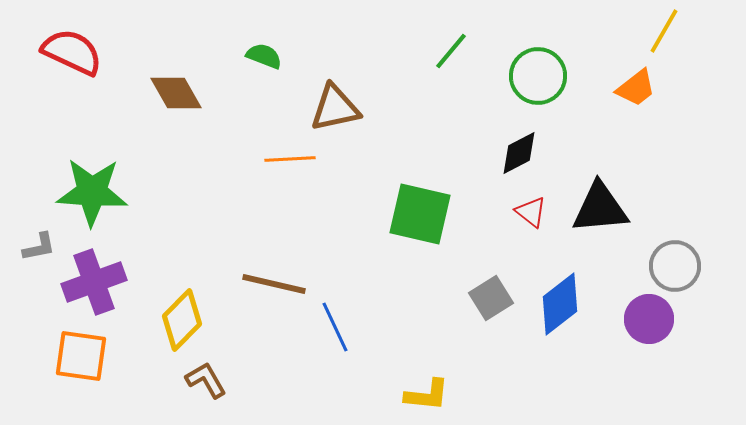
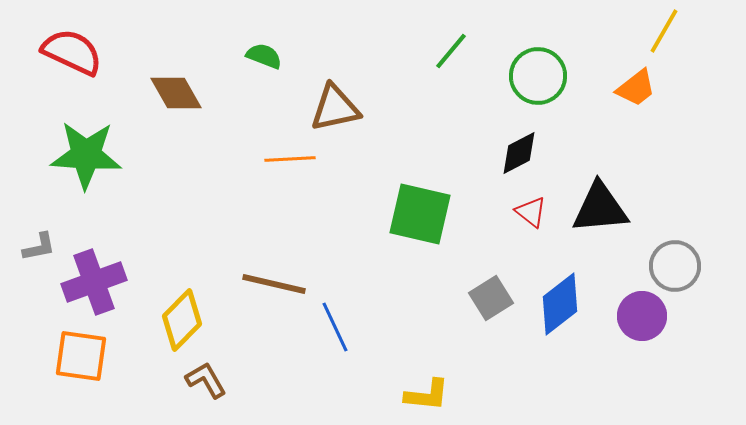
green star: moved 6 px left, 37 px up
purple circle: moved 7 px left, 3 px up
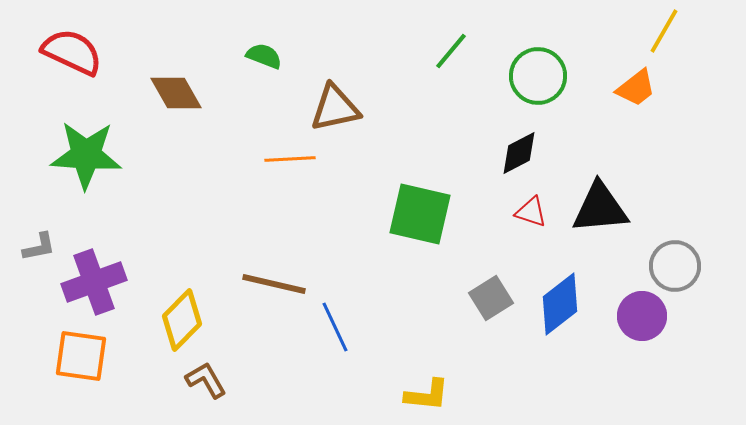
red triangle: rotated 20 degrees counterclockwise
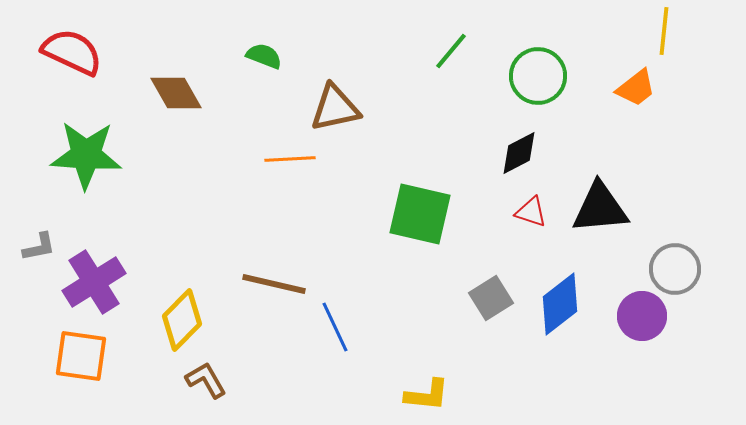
yellow line: rotated 24 degrees counterclockwise
gray circle: moved 3 px down
purple cross: rotated 12 degrees counterclockwise
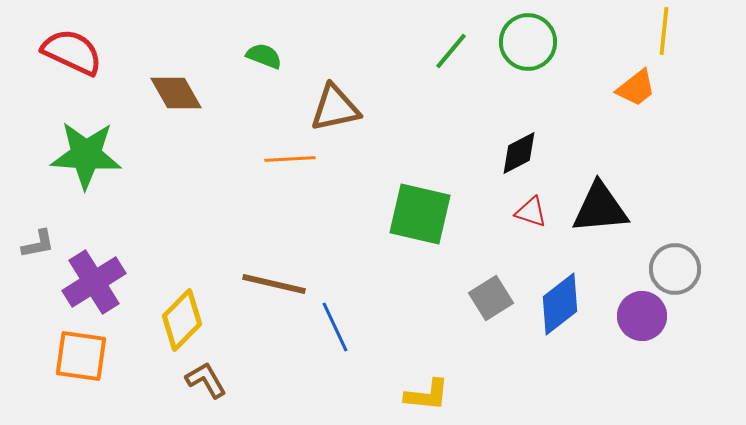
green circle: moved 10 px left, 34 px up
gray L-shape: moved 1 px left, 3 px up
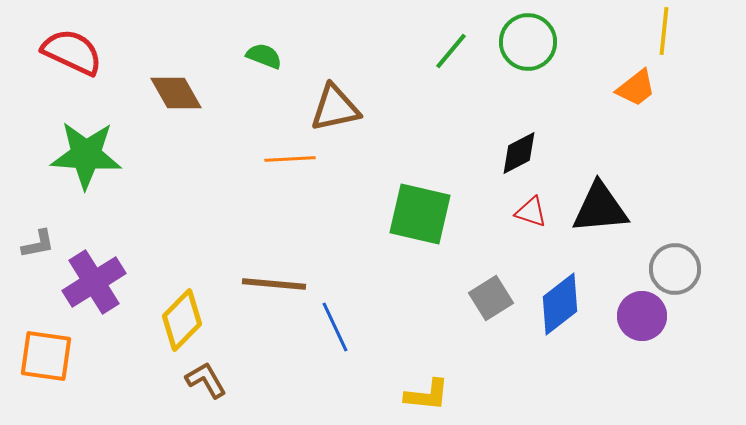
brown line: rotated 8 degrees counterclockwise
orange square: moved 35 px left
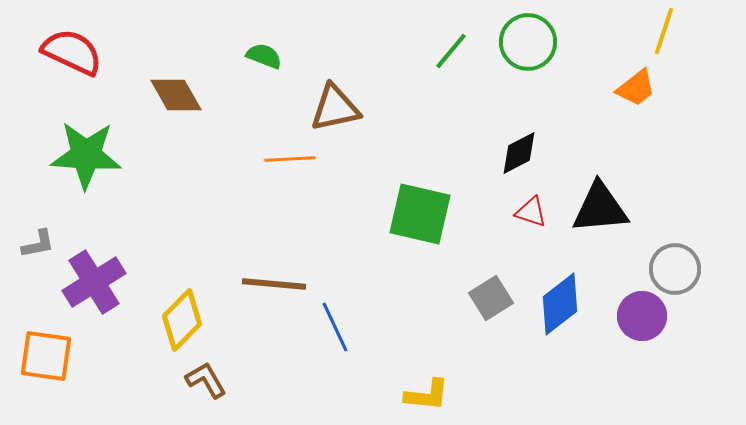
yellow line: rotated 12 degrees clockwise
brown diamond: moved 2 px down
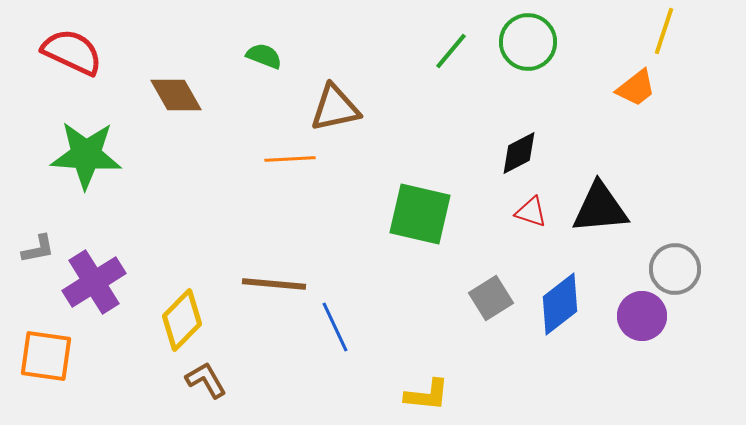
gray L-shape: moved 5 px down
